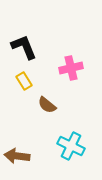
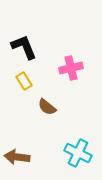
brown semicircle: moved 2 px down
cyan cross: moved 7 px right, 7 px down
brown arrow: moved 1 px down
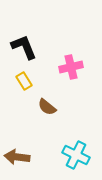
pink cross: moved 1 px up
cyan cross: moved 2 px left, 2 px down
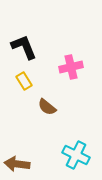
brown arrow: moved 7 px down
